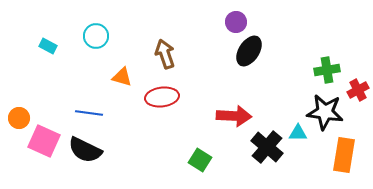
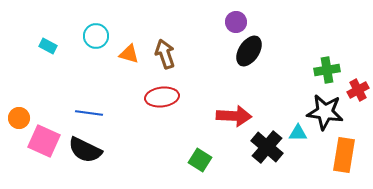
orange triangle: moved 7 px right, 23 px up
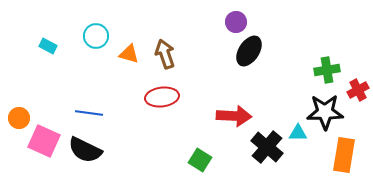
black star: rotated 9 degrees counterclockwise
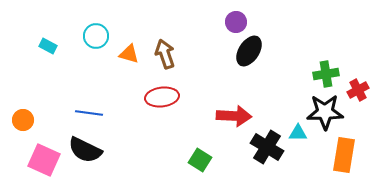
green cross: moved 1 px left, 4 px down
orange circle: moved 4 px right, 2 px down
pink square: moved 19 px down
black cross: rotated 8 degrees counterclockwise
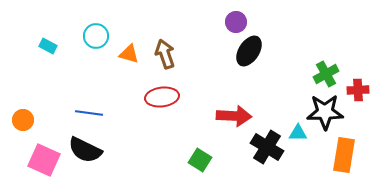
green cross: rotated 20 degrees counterclockwise
red cross: rotated 25 degrees clockwise
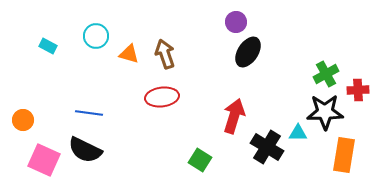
black ellipse: moved 1 px left, 1 px down
red arrow: rotated 76 degrees counterclockwise
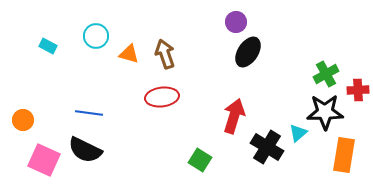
cyan triangle: rotated 42 degrees counterclockwise
